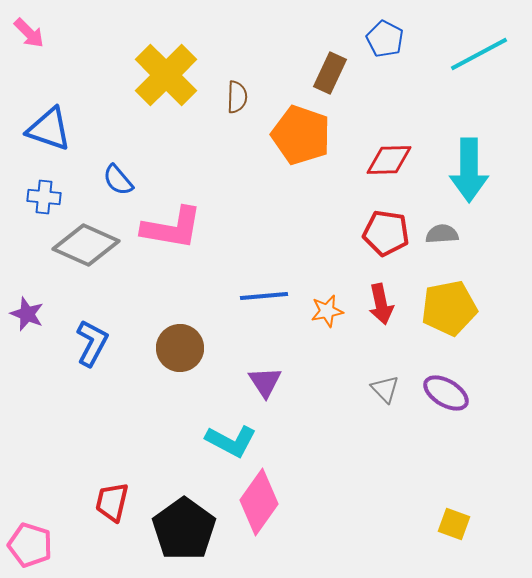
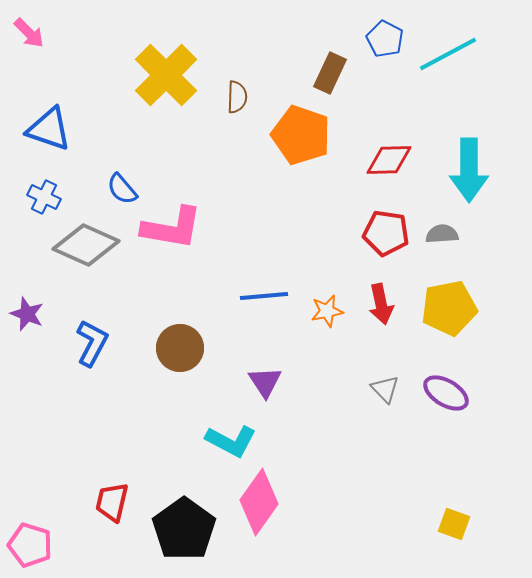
cyan line: moved 31 px left
blue semicircle: moved 4 px right, 9 px down
blue cross: rotated 20 degrees clockwise
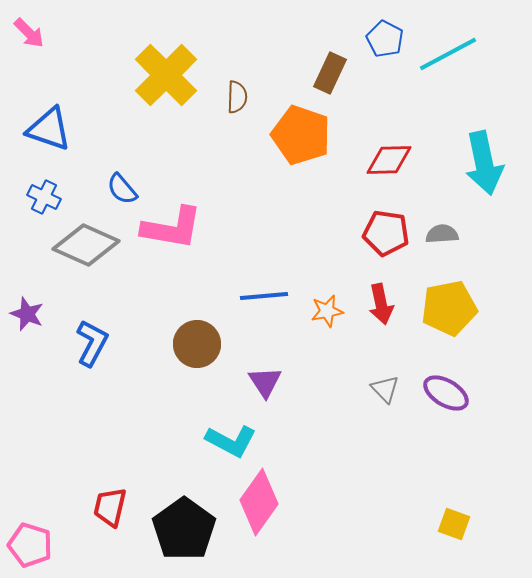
cyan arrow: moved 15 px right, 7 px up; rotated 12 degrees counterclockwise
brown circle: moved 17 px right, 4 px up
red trapezoid: moved 2 px left, 5 px down
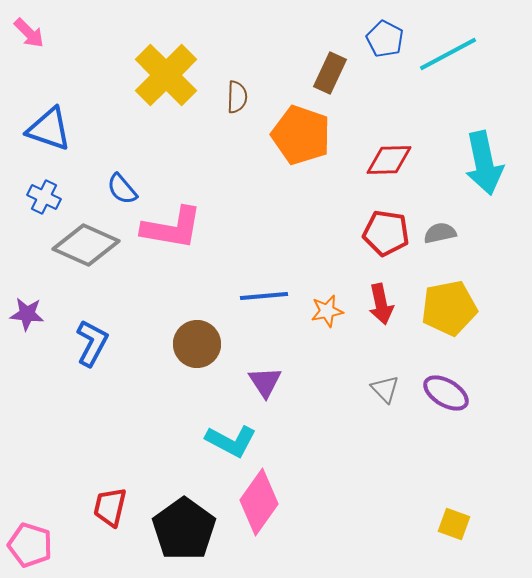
gray semicircle: moved 2 px left, 1 px up; rotated 8 degrees counterclockwise
purple star: rotated 16 degrees counterclockwise
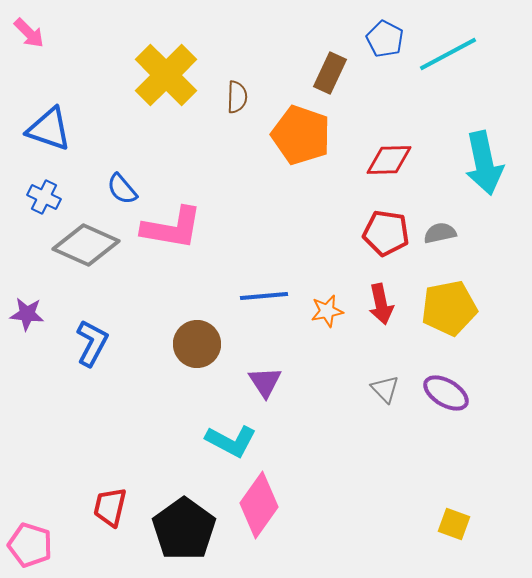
pink diamond: moved 3 px down
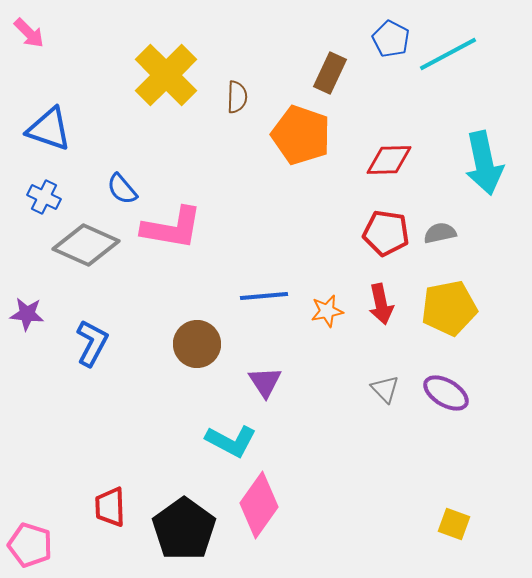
blue pentagon: moved 6 px right
red trapezoid: rotated 15 degrees counterclockwise
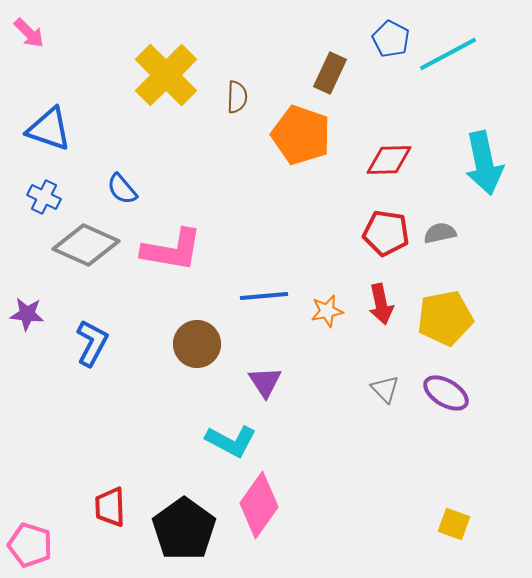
pink L-shape: moved 22 px down
yellow pentagon: moved 4 px left, 10 px down
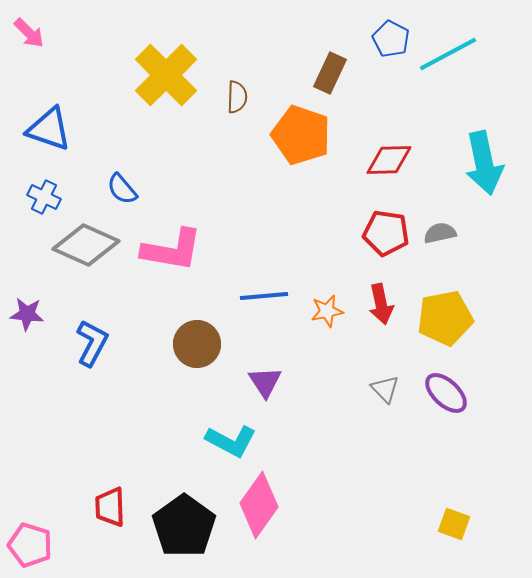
purple ellipse: rotated 12 degrees clockwise
black pentagon: moved 3 px up
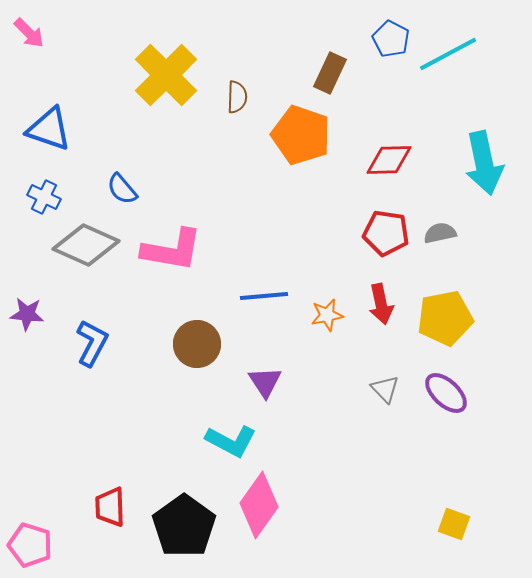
orange star: moved 4 px down
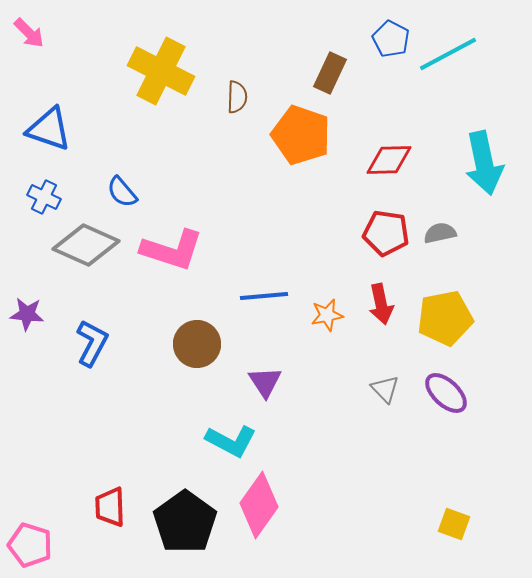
yellow cross: moved 5 px left, 4 px up; rotated 18 degrees counterclockwise
blue semicircle: moved 3 px down
pink L-shape: rotated 8 degrees clockwise
black pentagon: moved 1 px right, 4 px up
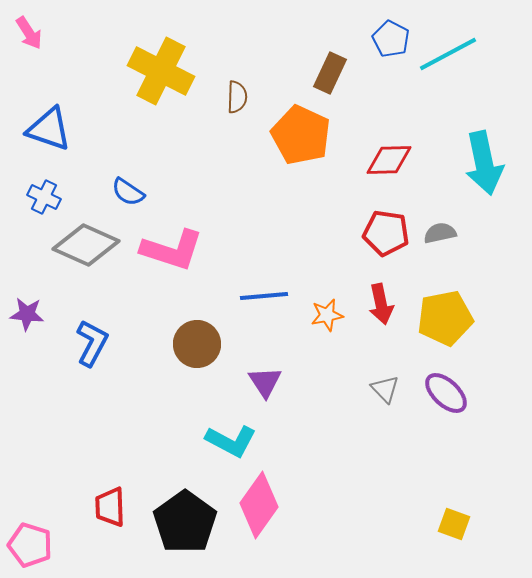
pink arrow: rotated 12 degrees clockwise
orange pentagon: rotated 6 degrees clockwise
blue semicircle: moved 6 px right; rotated 16 degrees counterclockwise
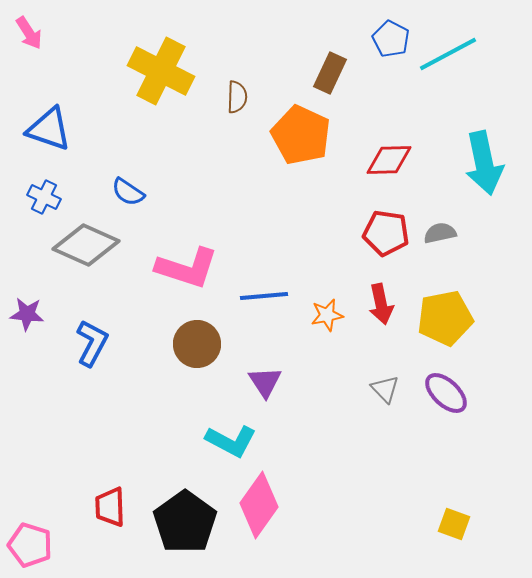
pink L-shape: moved 15 px right, 18 px down
